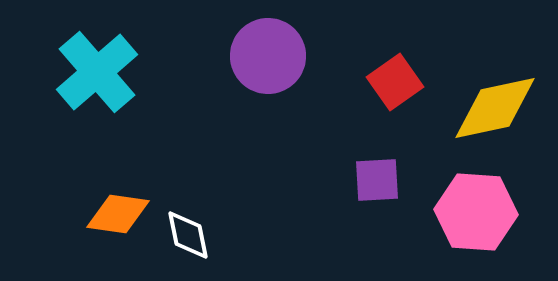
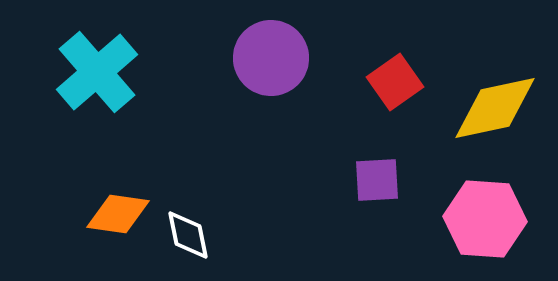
purple circle: moved 3 px right, 2 px down
pink hexagon: moved 9 px right, 7 px down
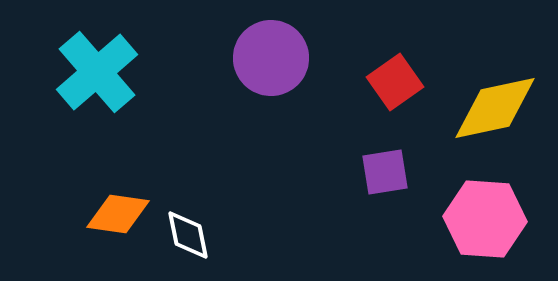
purple square: moved 8 px right, 8 px up; rotated 6 degrees counterclockwise
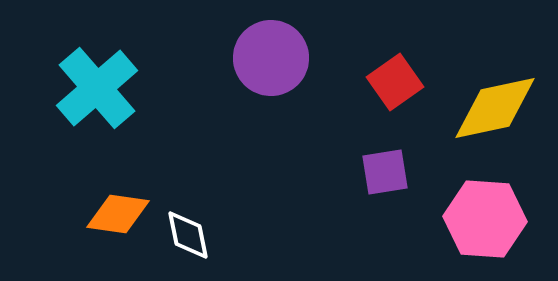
cyan cross: moved 16 px down
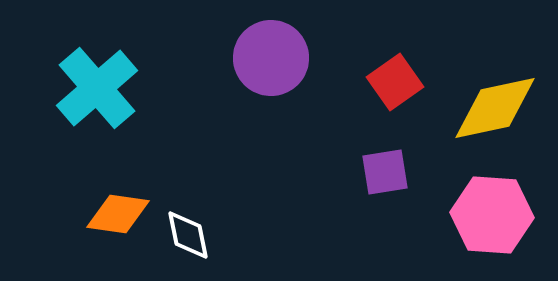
pink hexagon: moved 7 px right, 4 px up
